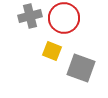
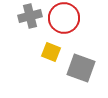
yellow square: moved 1 px left, 1 px down
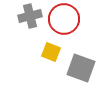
red circle: moved 1 px down
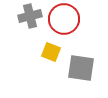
gray square: rotated 12 degrees counterclockwise
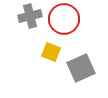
gray square: rotated 32 degrees counterclockwise
